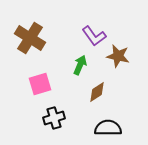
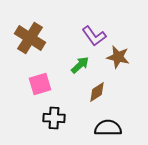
brown star: moved 1 px down
green arrow: rotated 24 degrees clockwise
black cross: rotated 20 degrees clockwise
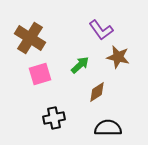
purple L-shape: moved 7 px right, 6 px up
pink square: moved 10 px up
black cross: rotated 15 degrees counterclockwise
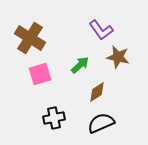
black semicircle: moved 7 px left, 5 px up; rotated 24 degrees counterclockwise
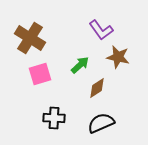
brown diamond: moved 4 px up
black cross: rotated 15 degrees clockwise
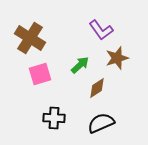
brown star: moved 1 px left, 1 px down; rotated 30 degrees counterclockwise
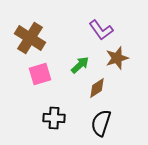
black semicircle: rotated 48 degrees counterclockwise
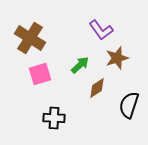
black semicircle: moved 28 px right, 18 px up
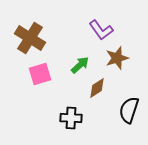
black semicircle: moved 5 px down
black cross: moved 17 px right
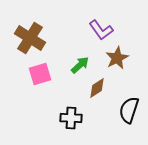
brown star: rotated 10 degrees counterclockwise
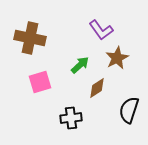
brown cross: rotated 20 degrees counterclockwise
pink square: moved 8 px down
black cross: rotated 10 degrees counterclockwise
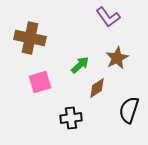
purple L-shape: moved 7 px right, 13 px up
